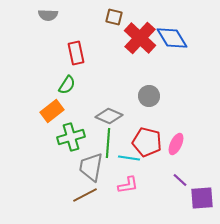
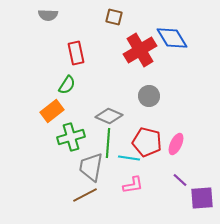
red cross: moved 12 px down; rotated 16 degrees clockwise
pink L-shape: moved 5 px right
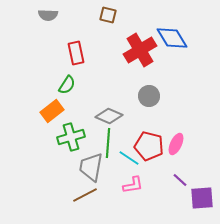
brown square: moved 6 px left, 2 px up
red pentagon: moved 2 px right, 4 px down
cyan line: rotated 25 degrees clockwise
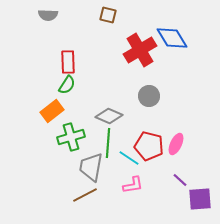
red rectangle: moved 8 px left, 9 px down; rotated 10 degrees clockwise
purple square: moved 2 px left, 1 px down
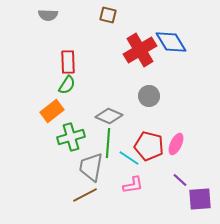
blue diamond: moved 1 px left, 4 px down
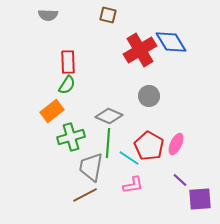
red pentagon: rotated 16 degrees clockwise
